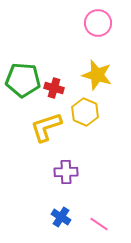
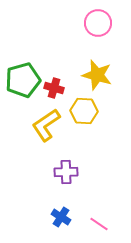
green pentagon: rotated 20 degrees counterclockwise
yellow hexagon: moved 1 px left, 1 px up; rotated 20 degrees counterclockwise
yellow L-shape: moved 2 px up; rotated 16 degrees counterclockwise
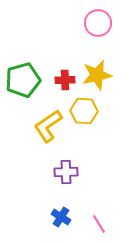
yellow star: rotated 28 degrees counterclockwise
red cross: moved 11 px right, 8 px up; rotated 18 degrees counterclockwise
yellow L-shape: moved 2 px right, 1 px down
pink line: rotated 24 degrees clockwise
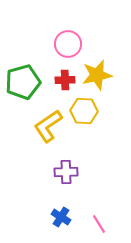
pink circle: moved 30 px left, 21 px down
green pentagon: moved 2 px down
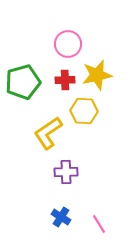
yellow L-shape: moved 7 px down
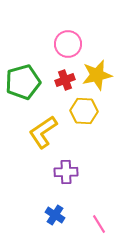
red cross: rotated 18 degrees counterclockwise
yellow L-shape: moved 5 px left, 1 px up
blue cross: moved 6 px left, 2 px up
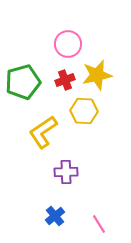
blue cross: moved 1 px down; rotated 18 degrees clockwise
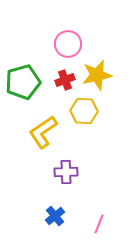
pink line: rotated 54 degrees clockwise
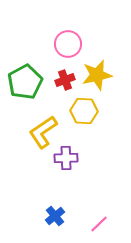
green pentagon: moved 2 px right; rotated 12 degrees counterclockwise
purple cross: moved 14 px up
pink line: rotated 24 degrees clockwise
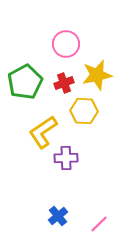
pink circle: moved 2 px left
red cross: moved 1 px left, 3 px down
blue cross: moved 3 px right
